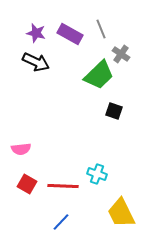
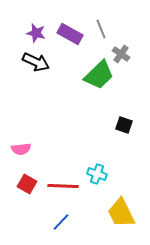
black square: moved 10 px right, 14 px down
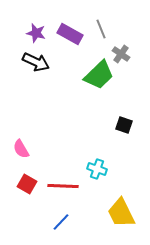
pink semicircle: rotated 66 degrees clockwise
cyan cross: moved 5 px up
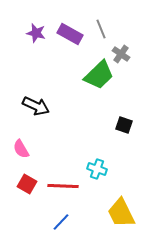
black arrow: moved 44 px down
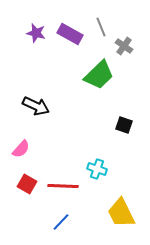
gray line: moved 2 px up
gray cross: moved 3 px right, 8 px up
pink semicircle: rotated 108 degrees counterclockwise
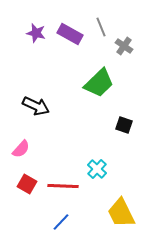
green trapezoid: moved 8 px down
cyan cross: rotated 24 degrees clockwise
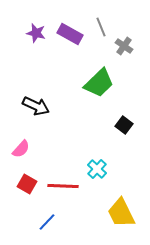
black square: rotated 18 degrees clockwise
blue line: moved 14 px left
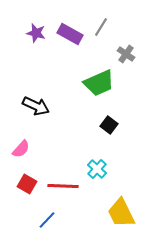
gray line: rotated 54 degrees clockwise
gray cross: moved 2 px right, 8 px down
green trapezoid: rotated 20 degrees clockwise
black square: moved 15 px left
blue line: moved 2 px up
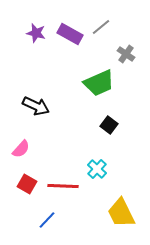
gray line: rotated 18 degrees clockwise
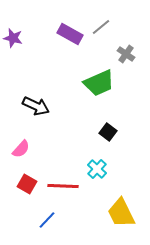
purple star: moved 23 px left, 5 px down
black square: moved 1 px left, 7 px down
